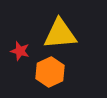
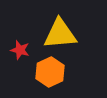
red star: moved 1 px up
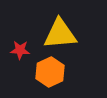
red star: rotated 12 degrees counterclockwise
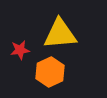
red star: rotated 12 degrees counterclockwise
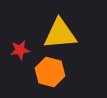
orange hexagon: rotated 20 degrees counterclockwise
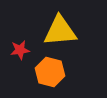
yellow triangle: moved 3 px up
